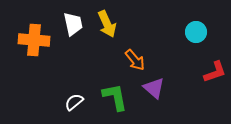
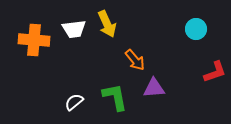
white trapezoid: moved 1 px right, 5 px down; rotated 95 degrees clockwise
cyan circle: moved 3 px up
purple triangle: rotated 45 degrees counterclockwise
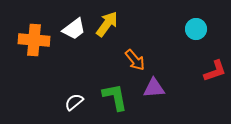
yellow arrow: rotated 120 degrees counterclockwise
white trapezoid: rotated 30 degrees counterclockwise
red L-shape: moved 1 px up
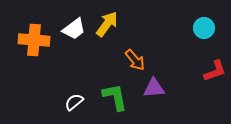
cyan circle: moved 8 px right, 1 px up
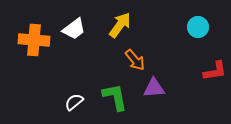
yellow arrow: moved 13 px right, 1 px down
cyan circle: moved 6 px left, 1 px up
red L-shape: rotated 10 degrees clockwise
